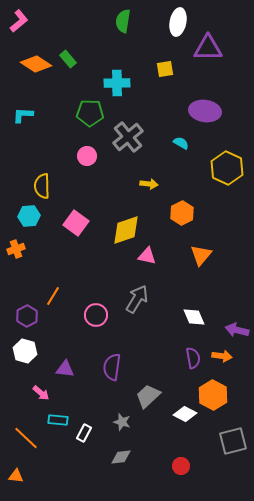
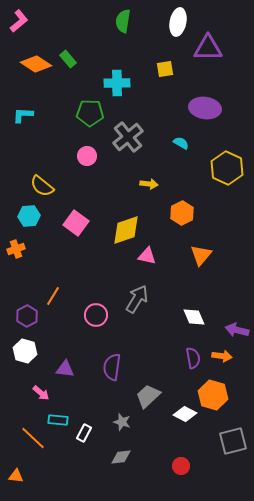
purple ellipse at (205, 111): moved 3 px up
yellow semicircle at (42, 186): rotated 50 degrees counterclockwise
orange hexagon at (213, 395): rotated 12 degrees counterclockwise
orange line at (26, 438): moved 7 px right
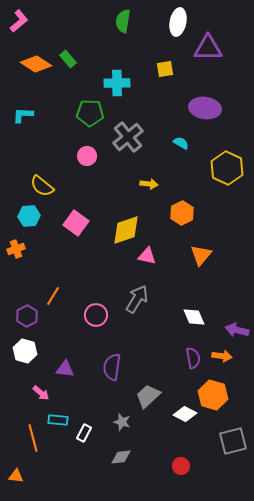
orange line at (33, 438): rotated 32 degrees clockwise
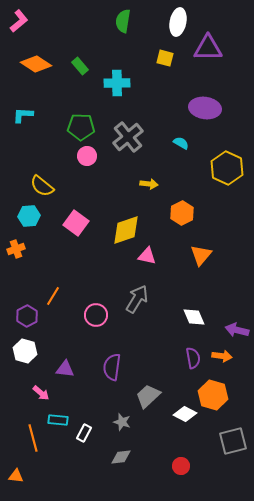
green rectangle at (68, 59): moved 12 px right, 7 px down
yellow square at (165, 69): moved 11 px up; rotated 24 degrees clockwise
green pentagon at (90, 113): moved 9 px left, 14 px down
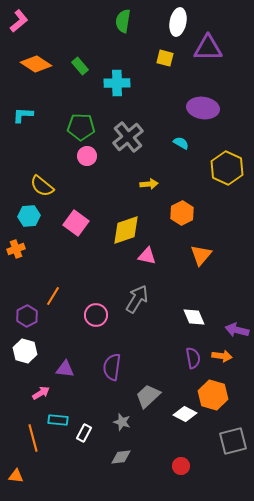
purple ellipse at (205, 108): moved 2 px left
yellow arrow at (149, 184): rotated 12 degrees counterclockwise
pink arrow at (41, 393): rotated 72 degrees counterclockwise
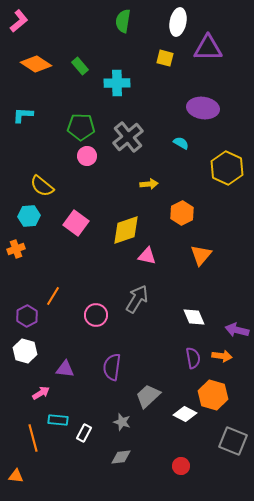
gray square at (233, 441): rotated 36 degrees clockwise
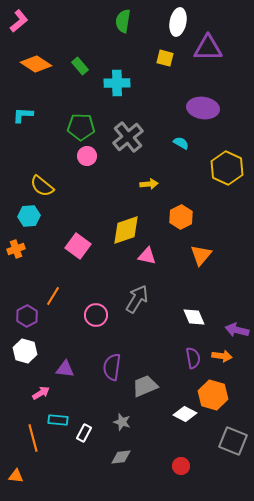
orange hexagon at (182, 213): moved 1 px left, 4 px down
pink square at (76, 223): moved 2 px right, 23 px down
gray trapezoid at (148, 396): moved 3 px left, 10 px up; rotated 20 degrees clockwise
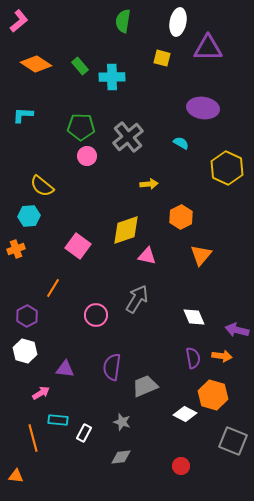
yellow square at (165, 58): moved 3 px left
cyan cross at (117, 83): moved 5 px left, 6 px up
orange line at (53, 296): moved 8 px up
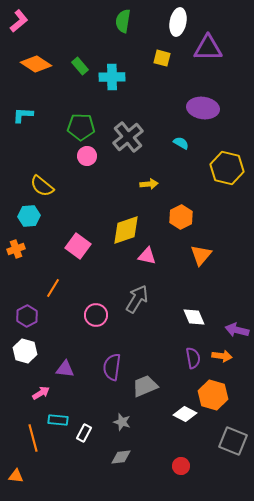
yellow hexagon at (227, 168): rotated 12 degrees counterclockwise
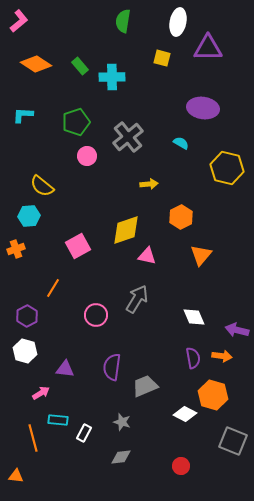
green pentagon at (81, 127): moved 5 px left, 5 px up; rotated 20 degrees counterclockwise
pink square at (78, 246): rotated 25 degrees clockwise
